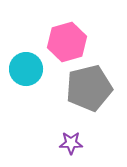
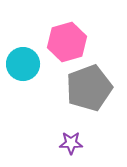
cyan circle: moved 3 px left, 5 px up
gray pentagon: rotated 6 degrees counterclockwise
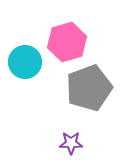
cyan circle: moved 2 px right, 2 px up
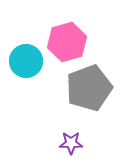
cyan circle: moved 1 px right, 1 px up
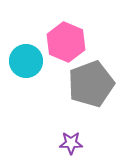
pink hexagon: moved 1 px left; rotated 21 degrees counterclockwise
gray pentagon: moved 2 px right, 4 px up
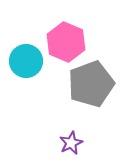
purple star: rotated 25 degrees counterclockwise
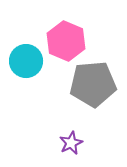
pink hexagon: moved 1 px up
gray pentagon: moved 2 px right; rotated 15 degrees clockwise
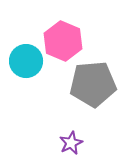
pink hexagon: moved 3 px left
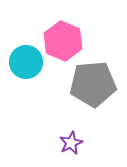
cyan circle: moved 1 px down
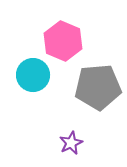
cyan circle: moved 7 px right, 13 px down
gray pentagon: moved 5 px right, 3 px down
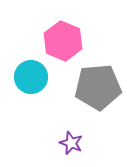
cyan circle: moved 2 px left, 2 px down
purple star: rotated 25 degrees counterclockwise
